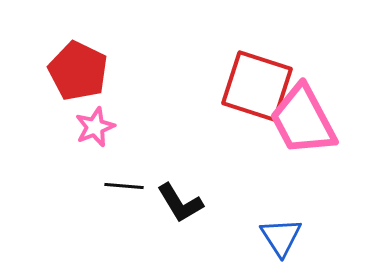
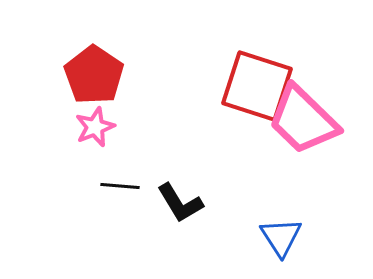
red pentagon: moved 16 px right, 4 px down; rotated 8 degrees clockwise
pink trapezoid: rotated 18 degrees counterclockwise
black line: moved 4 px left
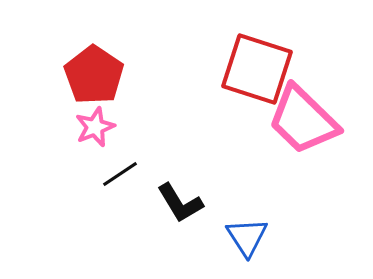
red square: moved 17 px up
black line: moved 12 px up; rotated 39 degrees counterclockwise
blue triangle: moved 34 px left
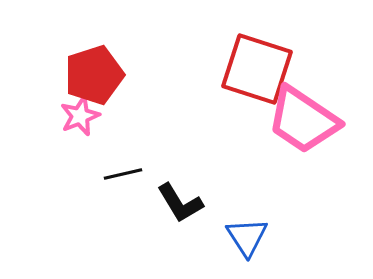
red pentagon: rotated 20 degrees clockwise
pink trapezoid: rotated 10 degrees counterclockwise
pink star: moved 15 px left, 11 px up
black line: moved 3 px right; rotated 21 degrees clockwise
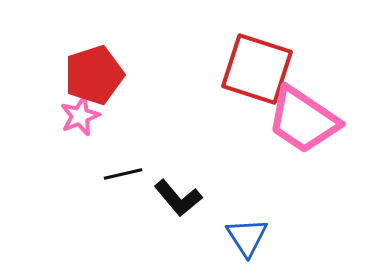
black L-shape: moved 2 px left, 5 px up; rotated 9 degrees counterclockwise
